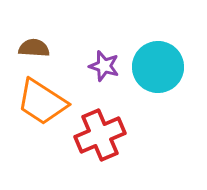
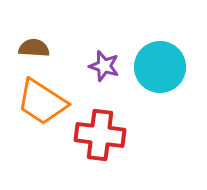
cyan circle: moved 2 px right
red cross: rotated 30 degrees clockwise
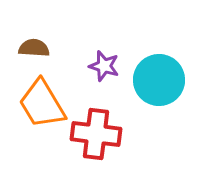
cyan circle: moved 1 px left, 13 px down
orange trapezoid: moved 2 px down; rotated 26 degrees clockwise
red cross: moved 4 px left, 1 px up
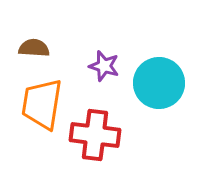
cyan circle: moved 3 px down
orange trapezoid: rotated 40 degrees clockwise
red cross: moved 1 px left, 1 px down
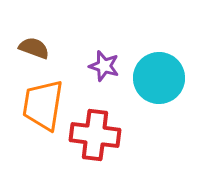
brown semicircle: rotated 16 degrees clockwise
cyan circle: moved 5 px up
orange trapezoid: moved 1 px right, 1 px down
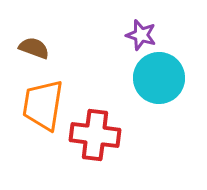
purple star: moved 37 px right, 31 px up
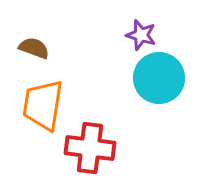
red cross: moved 5 px left, 13 px down
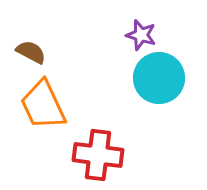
brown semicircle: moved 3 px left, 4 px down; rotated 8 degrees clockwise
orange trapezoid: rotated 34 degrees counterclockwise
red cross: moved 8 px right, 7 px down
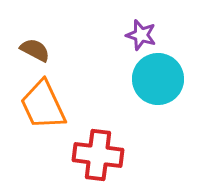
brown semicircle: moved 4 px right, 2 px up
cyan circle: moved 1 px left, 1 px down
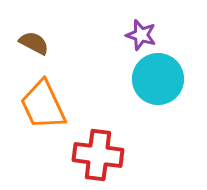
brown semicircle: moved 1 px left, 7 px up
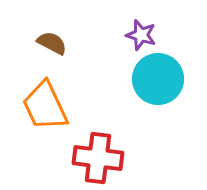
brown semicircle: moved 18 px right
orange trapezoid: moved 2 px right, 1 px down
red cross: moved 3 px down
